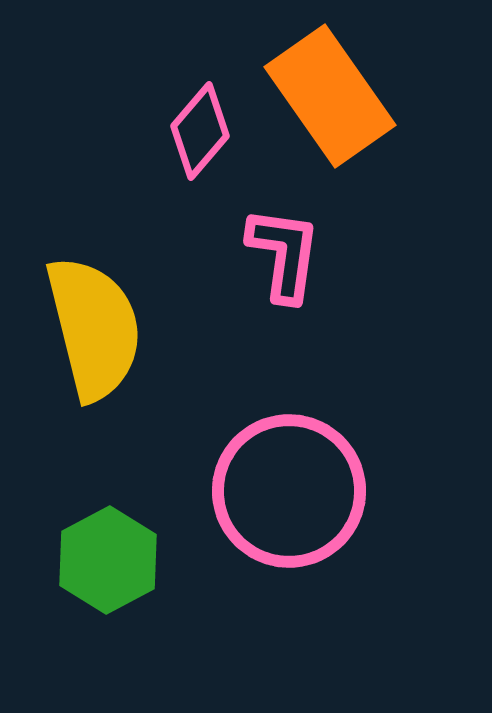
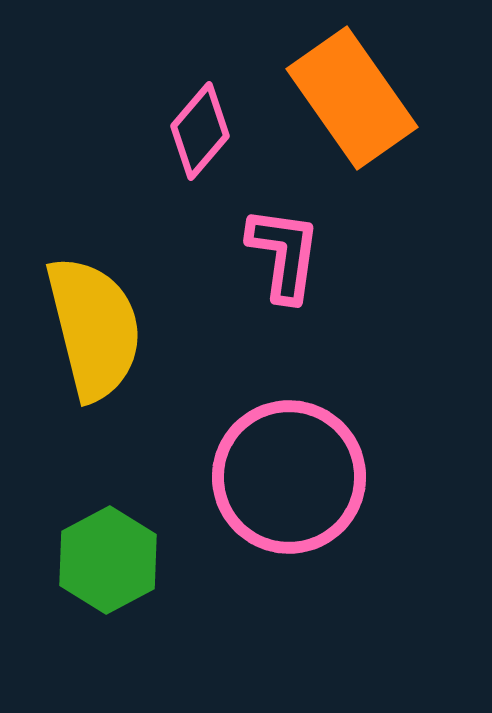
orange rectangle: moved 22 px right, 2 px down
pink circle: moved 14 px up
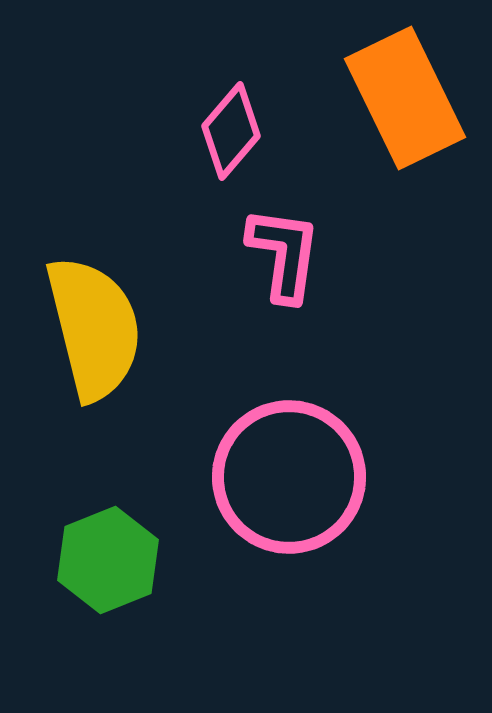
orange rectangle: moved 53 px right; rotated 9 degrees clockwise
pink diamond: moved 31 px right
green hexagon: rotated 6 degrees clockwise
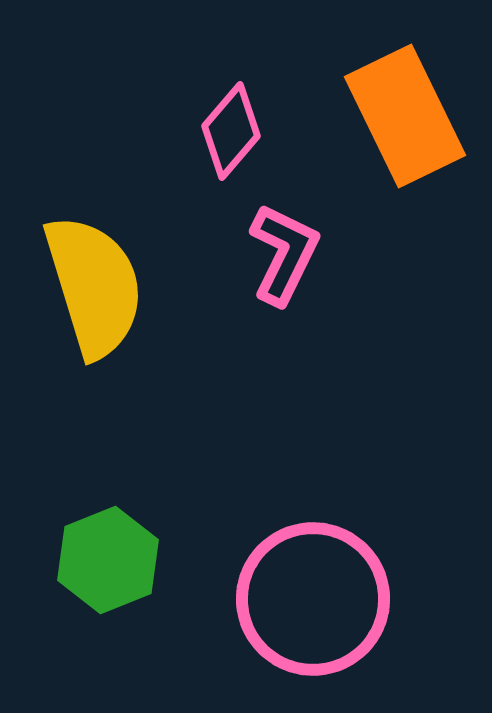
orange rectangle: moved 18 px down
pink L-shape: rotated 18 degrees clockwise
yellow semicircle: moved 42 px up; rotated 3 degrees counterclockwise
pink circle: moved 24 px right, 122 px down
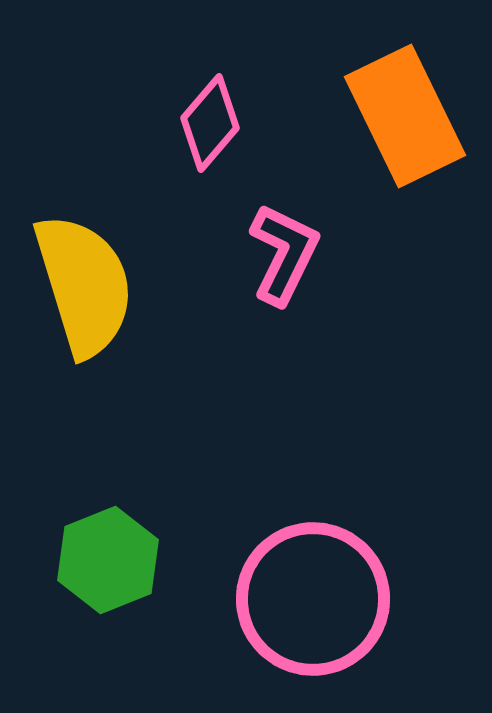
pink diamond: moved 21 px left, 8 px up
yellow semicircle: moved 10 px left, 1 px up
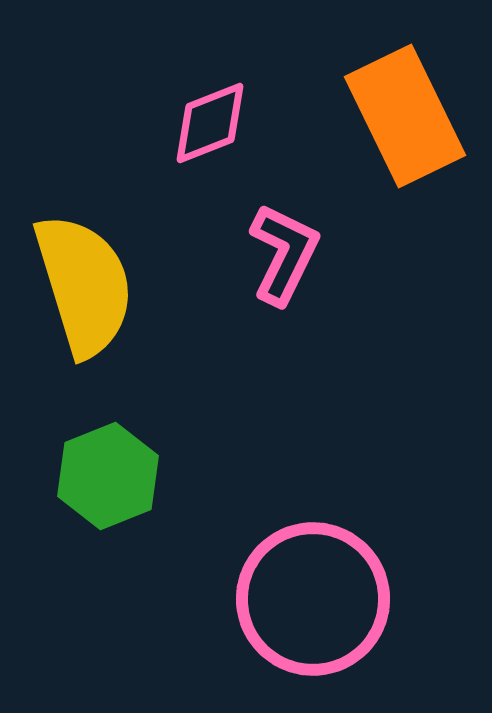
pink diamond: rotated 28 degrees clockwise
green hexagon: moved 84 px up
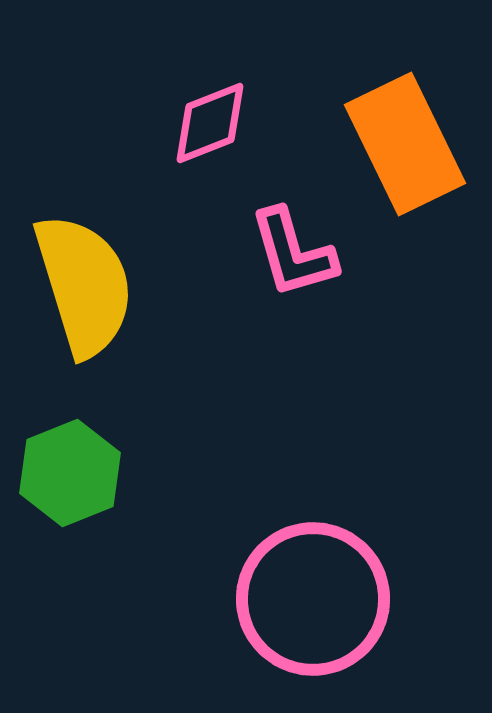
orange rectangle: moved 28 px down
pink L-shape: moved 9 px right, 1 px up; rotated 138 degrees clockwise
green hexagon: moved 38 px left, 3 px up
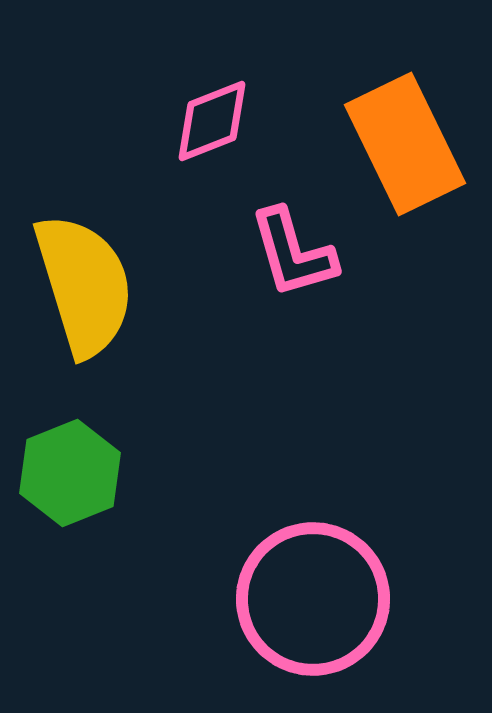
pink diamond: moved 2 px right, 2 px up
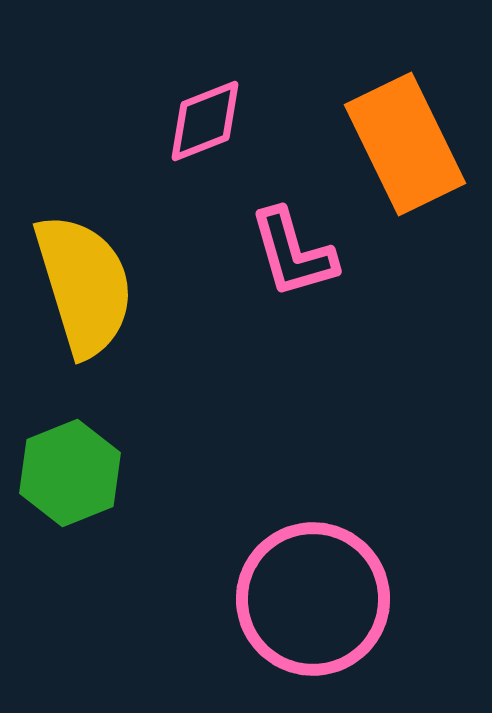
pink diamond: moved 7 px left
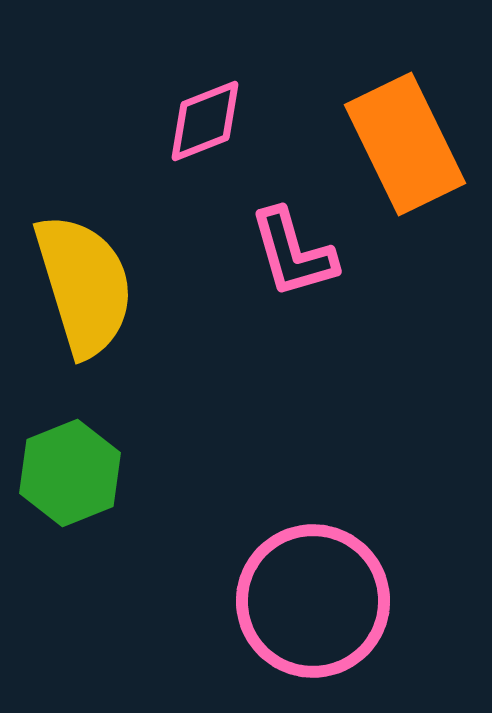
pink circle: moved 2 px down
